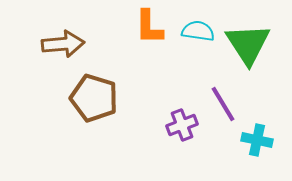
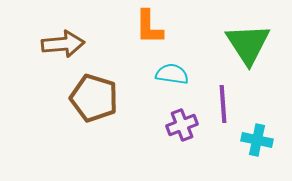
cyan semicircle: moved 26 px left, 43 px down
purple line: rotated 27 degrees clockwise
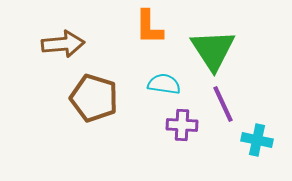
green triangle: moved 35 px left, 6 px down
cyan semicircle: moved 8 px left, 10 px down
purple line: rotated 21 degrees counterclockwise
purple cross: rotated 24 degrees clockwise
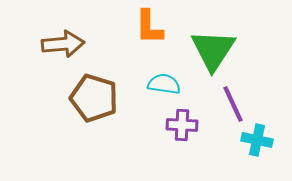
green triangle: rotated 6 degrees clockwise
purple line: moved 10 px right
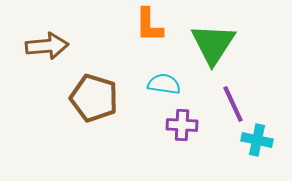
orange L-shape: moved 2 px up
brown arrow: moved 16 px left, 2 px down
green triangle: moved 6 px up
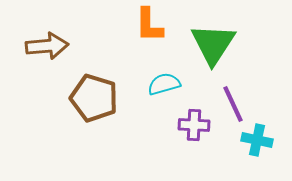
cyan semicircle: rotated 24 degrees counterclockwise
purple cross: moved 12 px right
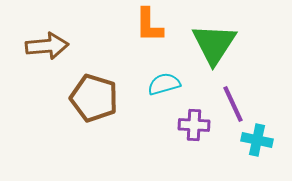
green triangle: moved 1 px right
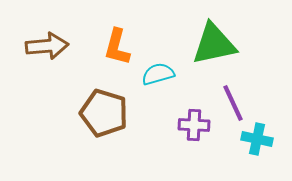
orange L-shape: moved 32 px left, 22 px down; rotated 15 degrees clockwise
green triangle: rotated 45 degrees clockwise
cyan semicircle: moved 6 px left, 10 px up
brown pentagon: moved 10 px right, 15 px down
purple line: moved 1 px up
cyan cross: moved 1 px up
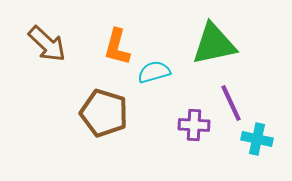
brown arrow: moved 2 px up; rotated 48 degrees clockwise
cyan semicircle: moved 4 px left, 2 px up
purple line: moved 2 px left
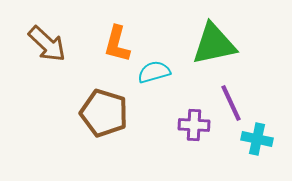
orange L-shape: moved 3 px up
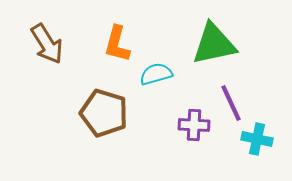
brown arrow: rotated 15 degrees clockwise
cyan semicircle: moved 2 px right, 2 px down
